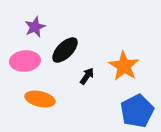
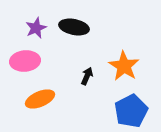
purple star: moved 1 px right, 1 px down
black ellipse: moved 9 px right, 23 px up; rotated 56 degrees clockwise
black arrow: rotated 12 degrees counterclockwise
orange ellipse: rotated 36 degrees counterclockwise
blue pentagon: moved 6 px left
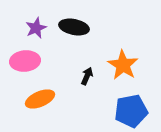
orange star: moved 1 px left, 1 px up
blue pentagon: rotated 16 degrees clockwise
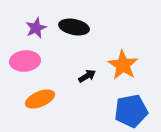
black arrow: rotated 36 degrees clockwise
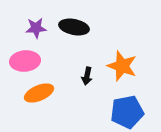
purple star: rotated 20 degrees clockwise
orange star: moved 1 px left, 1 px down; rotated 12 degrees counterclockwise
black arrow: rotated 132 degrees clockwise
orange ellipse: moved 1 px left, 6 px up
blue pentagon: moved 4 px left, 1 px down
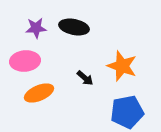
black arrow: moved 2 px left, 2 px down; rotated 60 degrees counterclockwise
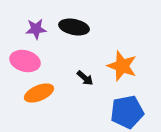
purple star: moved 1 px down
pink ellipse: rotated 20 degrees clockwise
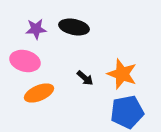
orange star: moved 8 px down
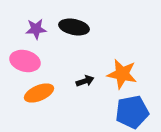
orange star: rotated 8 degrees counterclockwise
black arrow: moved 3 px down; rotated 60 degrees counterclockwise
blue pentagon: moved 5 px right
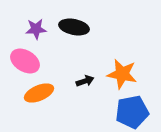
pink ellipse: rotated 16 degrees clockwise
